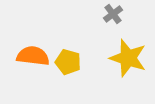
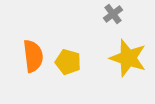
orange semicircle: rotated 76 degrees clockwise
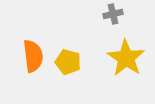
gray cross: rotated 24 degrees clockwise
yellow star: moved 2 px left; rotated 15 degrees clockwise
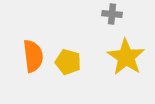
gray cross: moved 1 px left; rotated 18 degrees clockwise
yellow star: moved 1 px up
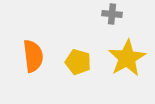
yellow star: moved 1 px right, 1 px down; rotated 9 degrees clockwise
yellow pentagon: moved 10 px right
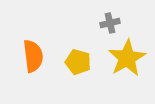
gray cross: moved 2 px left, 9 px down; rotated 18 degrees counterclockwise
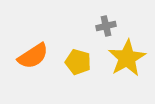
gray cross: moved 4 px left, 3 px down
orange semicircle: rotated 64 degrees clockwise
